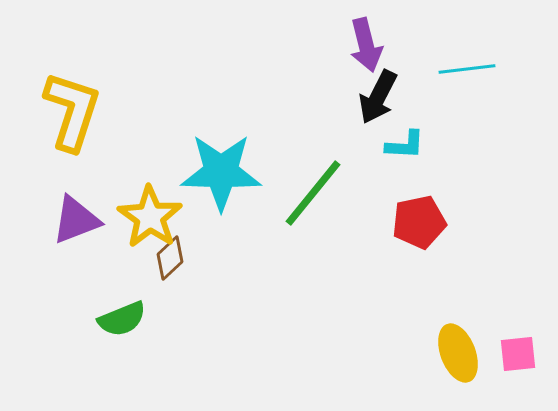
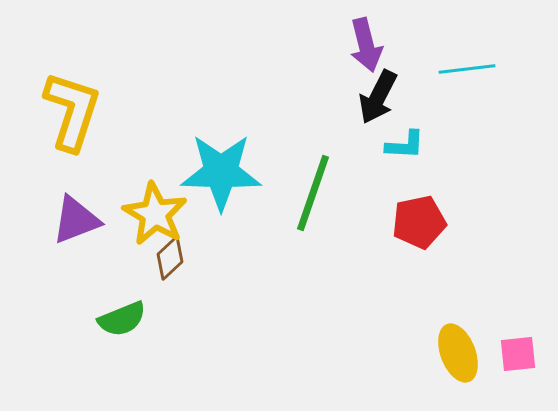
green line: rotated 20 degrees counterclockwise
yellow star: moved 5 px right, 3 px up; rotated 4 degrees counterclockwise
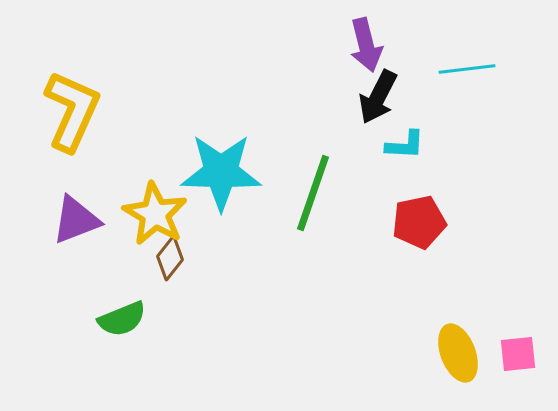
yellow L-shape: rotated 6 degrees clockwise
brown diamond: rotated 9 degrees counterclockwise
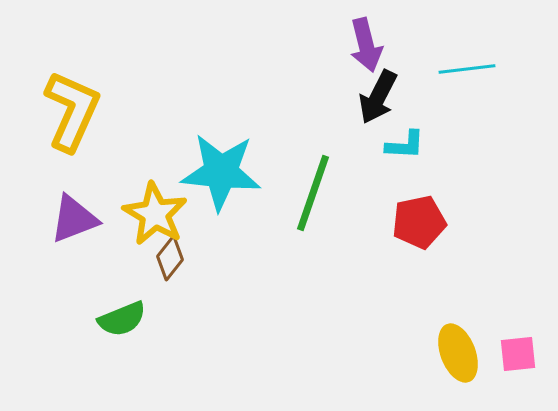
cyan star: rotated 4 degrees clockwise
purple triangle: moved 2 px left, 1 px up
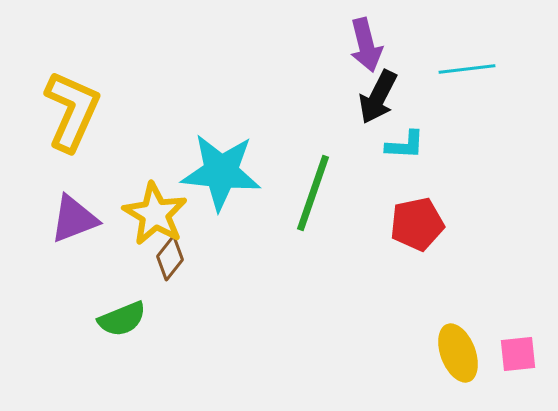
red pentagon: moved 2 px left, 2 px down
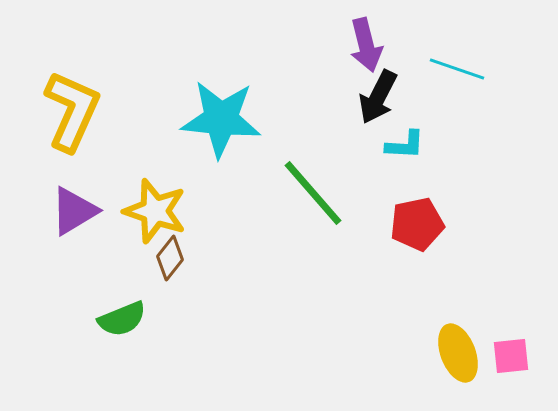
cyan line: moved 10 px left; rotated 26 degrees clockwise
cyan star: moved 53 px up
green line: rotated 60 degrees counterclockwise
yellow star: moved 3 px up; rotated 12 degrees counterclockwise
purple triangle: moved 8 px up; rotated 10 degrees counterclockwise
pink square: moved 7 px left, 2 px down
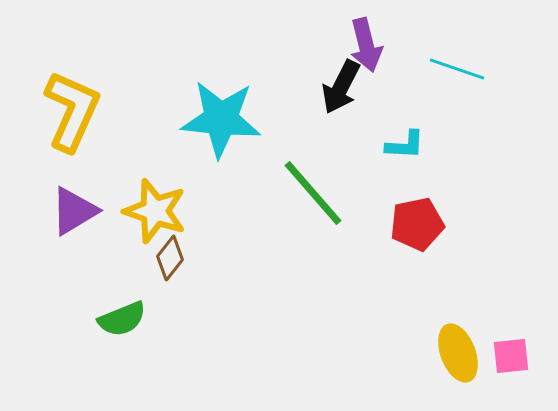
black arrow: moved 37 px left, 10 px up
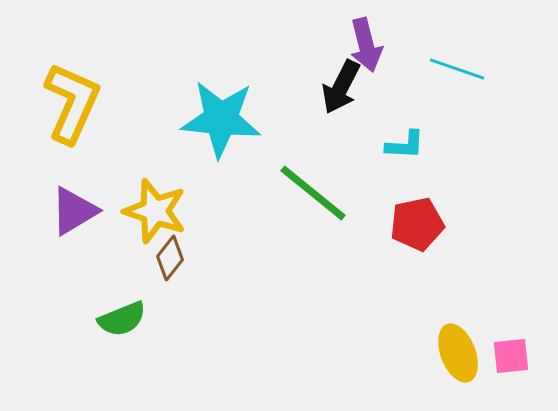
yellow L-shape: moved 8 px up
green line: rotated 10 degrees counterclockwise
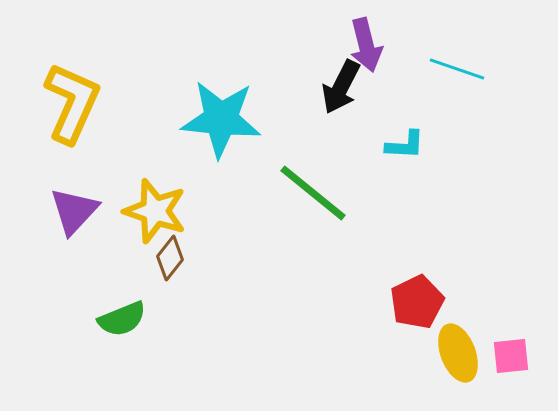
purple triangle: rotated 16 degrees counterclockwise
red pentagon: moved 78 px down; rotated 14 degrees counterclockwise
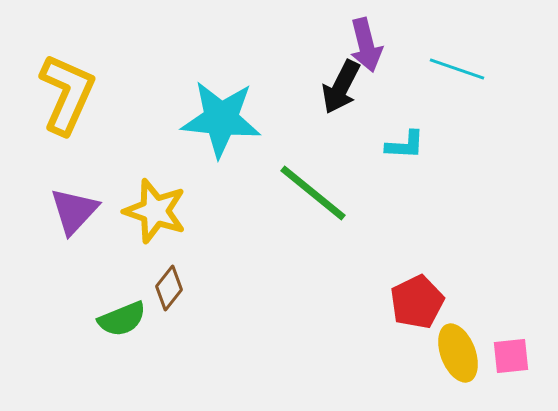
yellow L-shape: moved 5 px left, 9 px up
brown diamond: moved 1 px left, 30 px down
